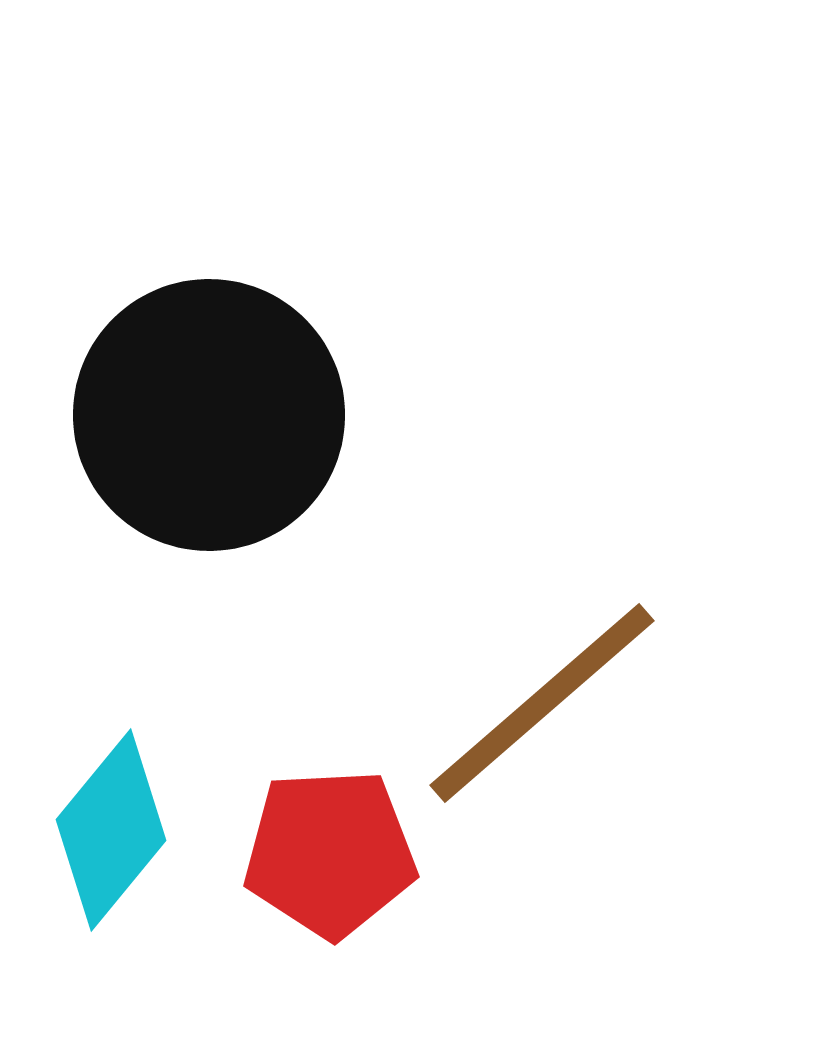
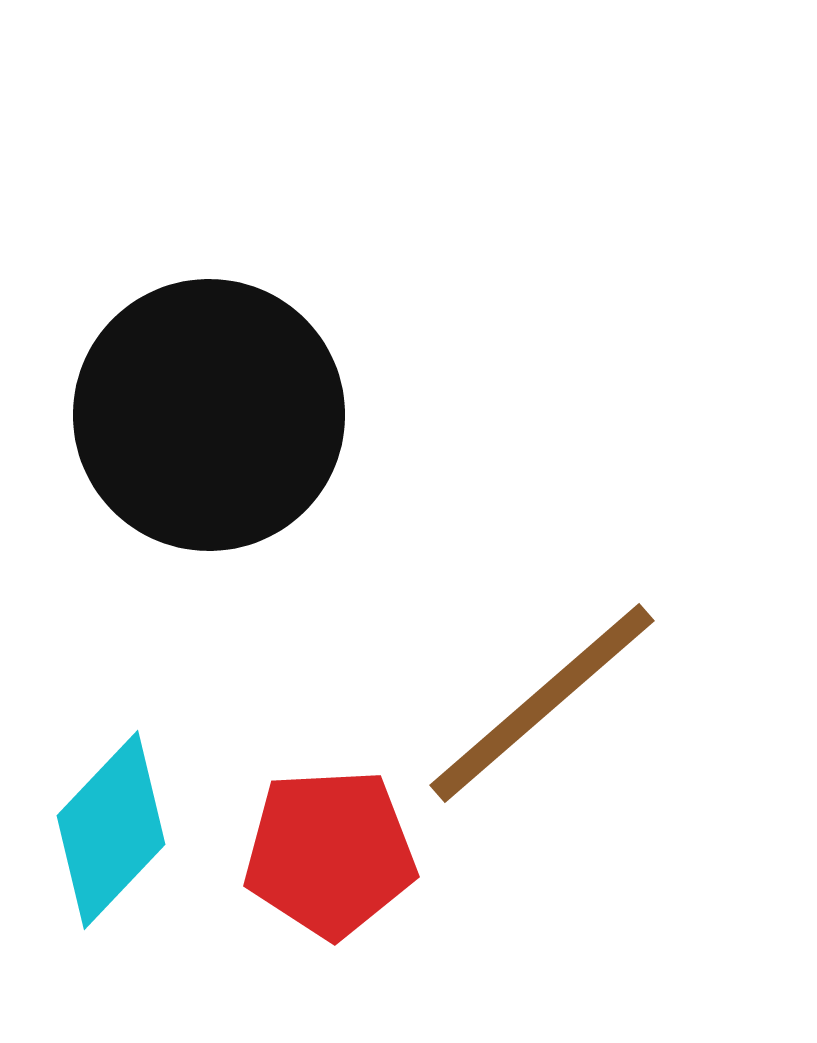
cyan diamond: rotated 4 degrees clockwise
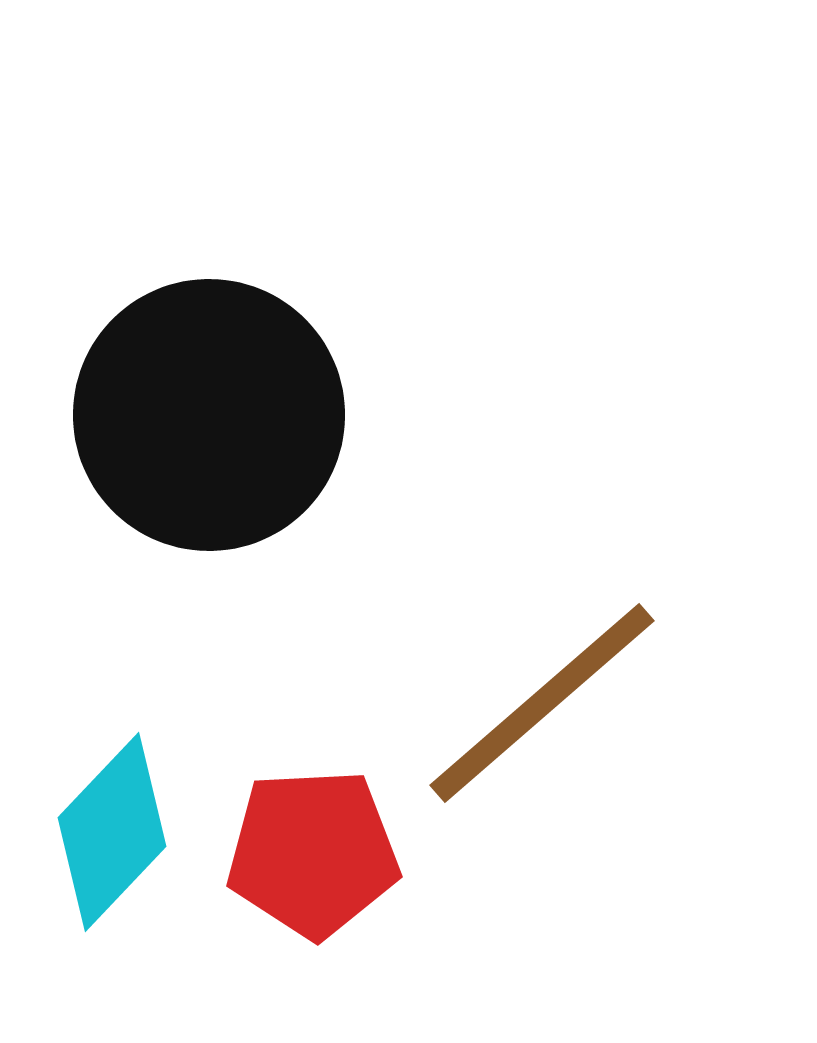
cyan diamond: moved 1 px right, 2 px down
red pentagon: moved 17 px left
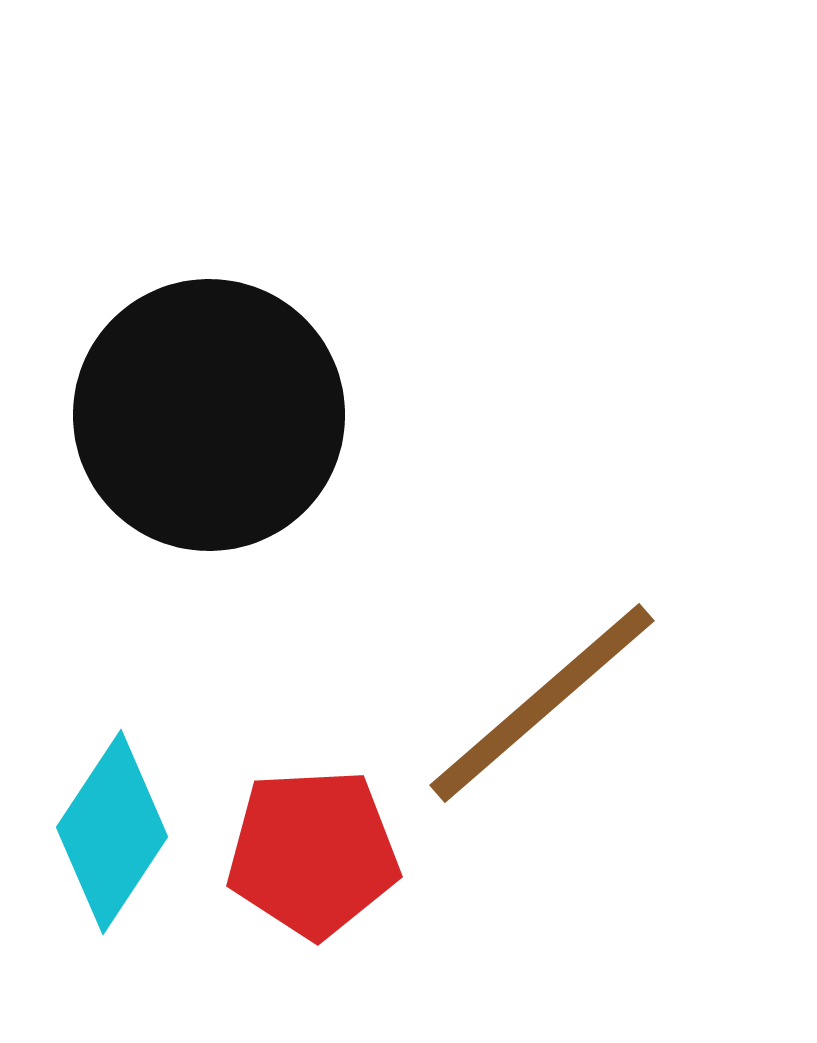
cyan diamond: rotated 10 degrees counterclockwise
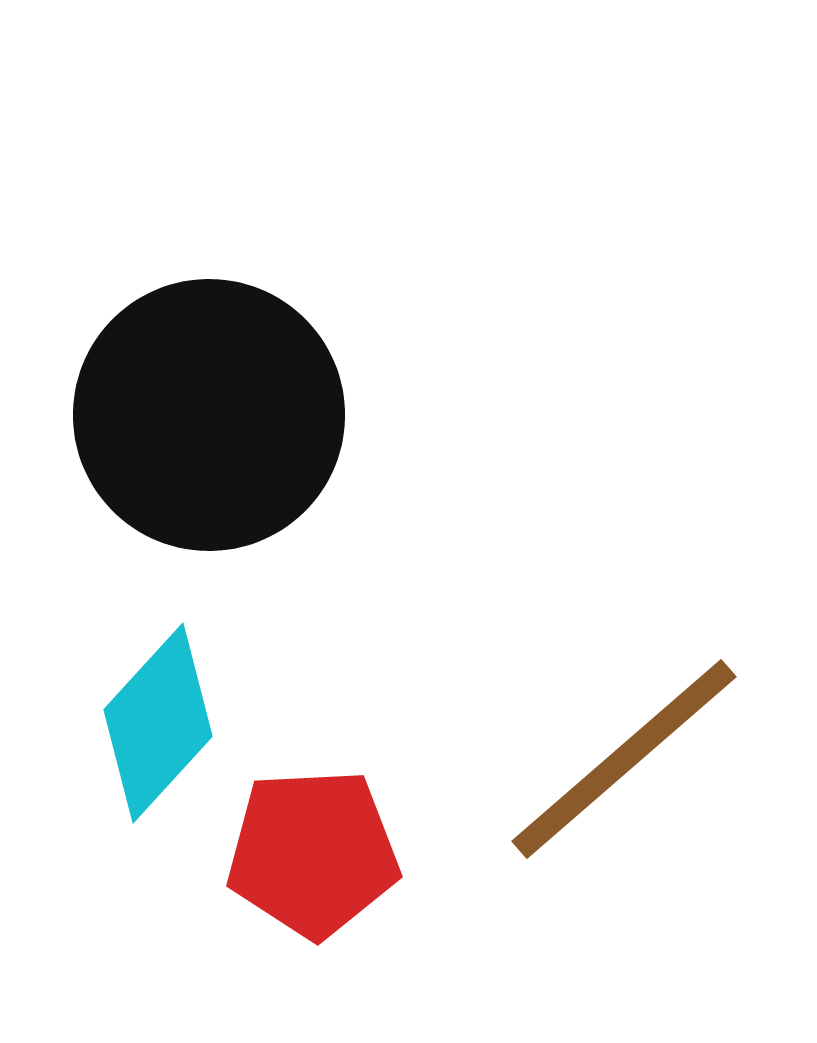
brown line: moved 82 px right, 56 px down
cyan diamond: moved 46 px right, 109 px up; rotated 9 degrees clockwise
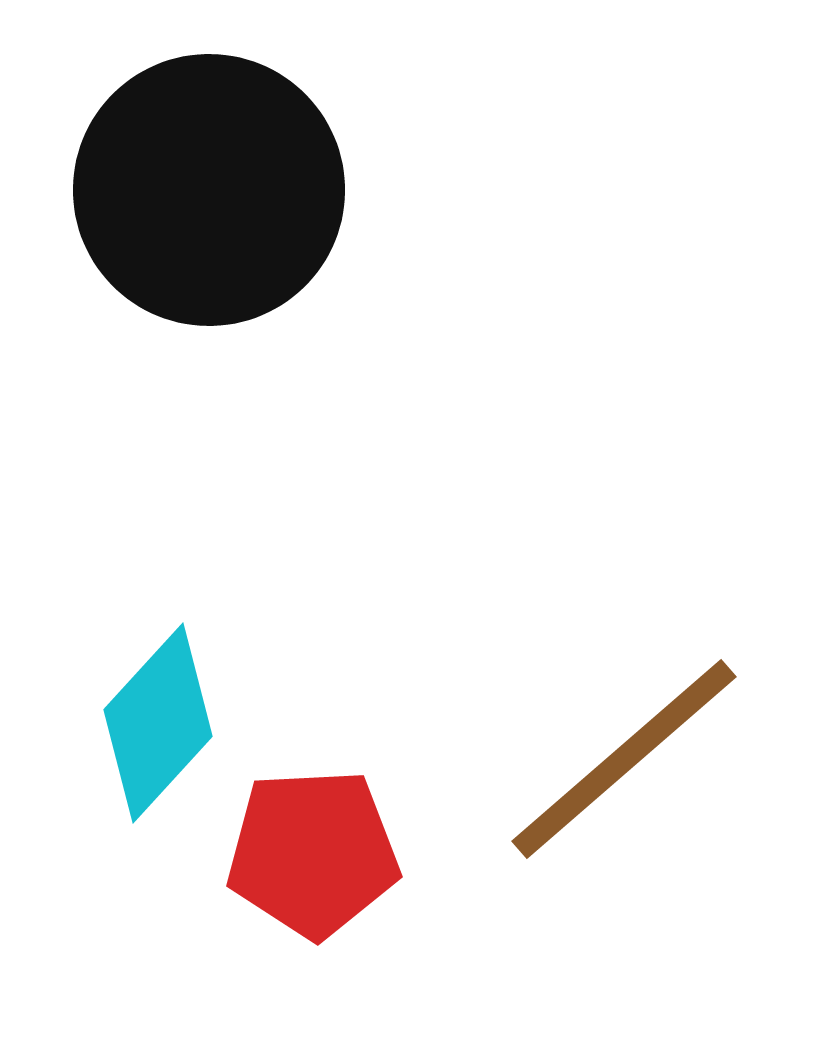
black circle: moved 225 px up
